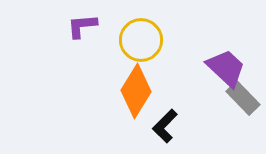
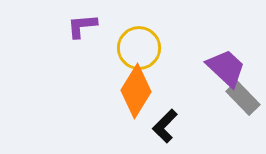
yellow circle: moved 2 px left, 8 px down
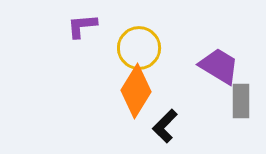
purple trapezoid: moved 7 px left, 2 px up; rotated 12 degrees counterclockwise
gray rectangle: moved 2 px left, 3 px down; rotated 44 degrees clockwise
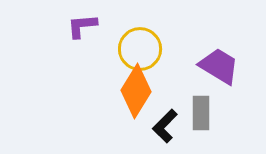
yellow circle: moved 1 px right, 1 px down
gray rectangle: moved 40 px left, 12 px down
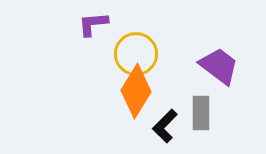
purple L-shape: moved 11 px right, 2 px up
yellow circle: moved 4 px left, 5 px down
purple trapezoid: rotated 6 degrees clockwise
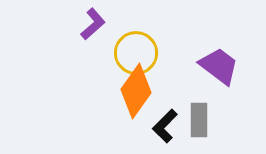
purple L-shape: rotated 144 degrees clockwise
yellow circle: moved 1 px up
orange diamond: rotated 4 degrees clockwise
gray rectangle: moved 2 px left, 7 px down
